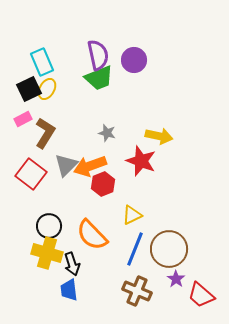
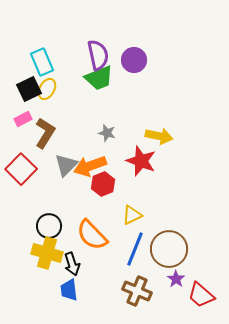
red square: moved 10 px left, 5 px up; rotated 8 degrees clockwise
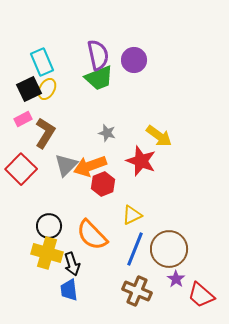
yellow arrow: rotated 24 degrees clockwise
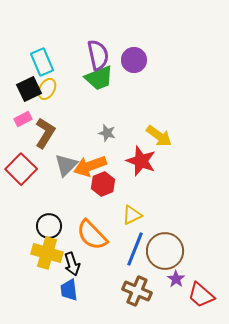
brown circle: moved 4 px left, 2 px down
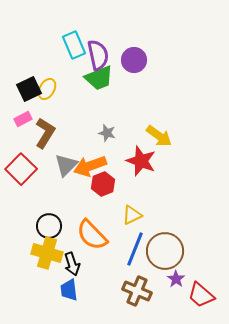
cyan rectangle: moved 32 px right, 17 px up
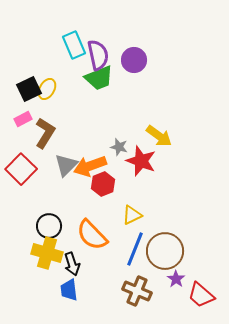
gray star: moved 12 px right, 14 px down
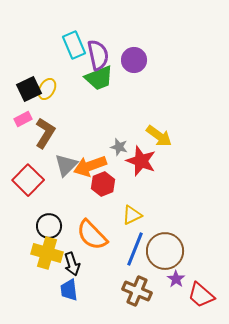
red square: moved 7 px right, 11 px down
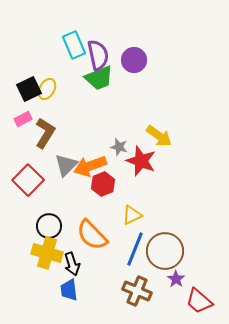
red trapezoid: moved 2 px left, 6 px down
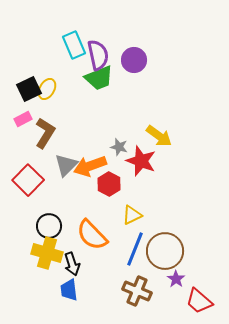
red hexagon: moved 6 px right; rotated 10 degrees counterclockwise
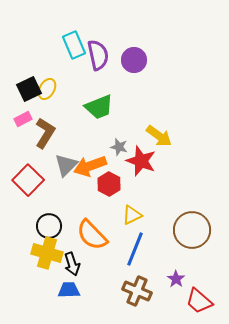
green trapezoid: moved 29 px down
brown circle: moved 27 px right, 21 px up
blue trapezoid: rotated 95 degrees clockwise
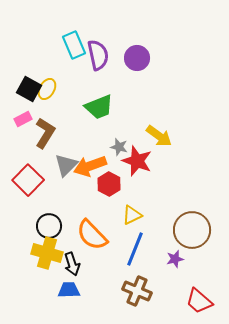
purple circle: moved 3 px right, 2 px up
black square: rotated 35 degrees counterclockwise
red star: moved 4 px left
purple star: moved 1 px left, 20 px up; rotated 24 degrees clockwise
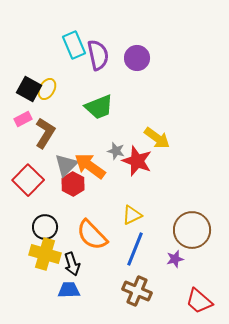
yellow arrow: moved 2 px left, 2 px down
gray star: moved 3 px left, 4 px down
orange arrow: rotated 56 degrees clockwise
red hexagon: moved 36 px left
black circle: moved 4 px left, 1 px down
yellow cross: moved 2 px left, 1 px down
